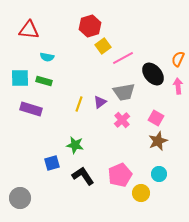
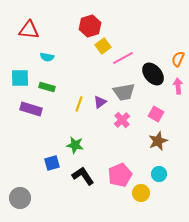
green rectangle: moved 3 px right, 6 px down
pink square: moved 4 px up
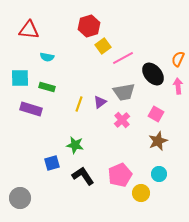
red hexagon: moved 1 px left
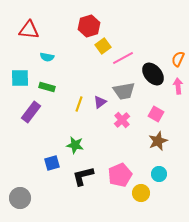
gray trapezoid: moved 1 px up
purple rectangle: moved 3 px down; rotated 70 degrees counterclockwise
black L-shape: rotated 70 degrees counterclockwise
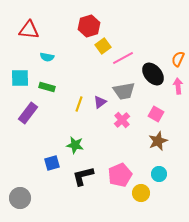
purple rectangle: moved 3 px left, 1 px down
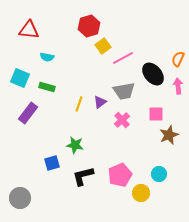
cyan square: rotated 24 degrees clockwise
pink square: rotated 28 degrees counterclockwise
brown star: moved 11 px right, 6 px up
